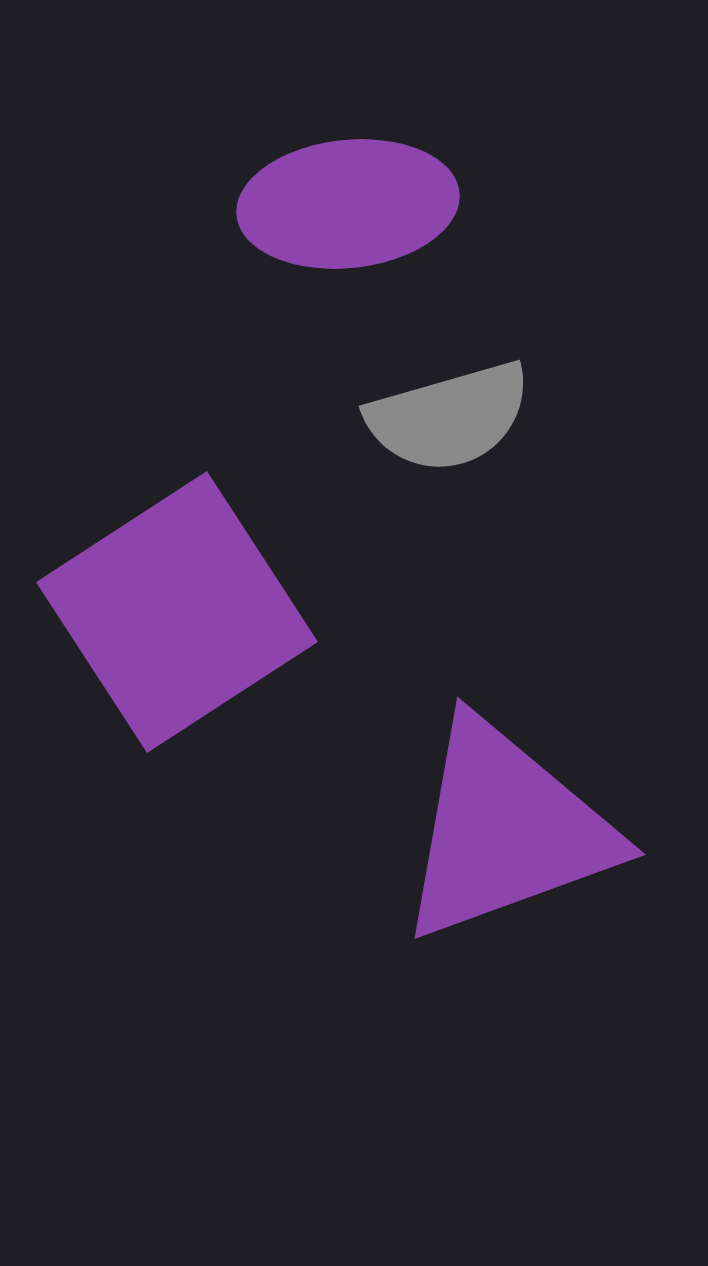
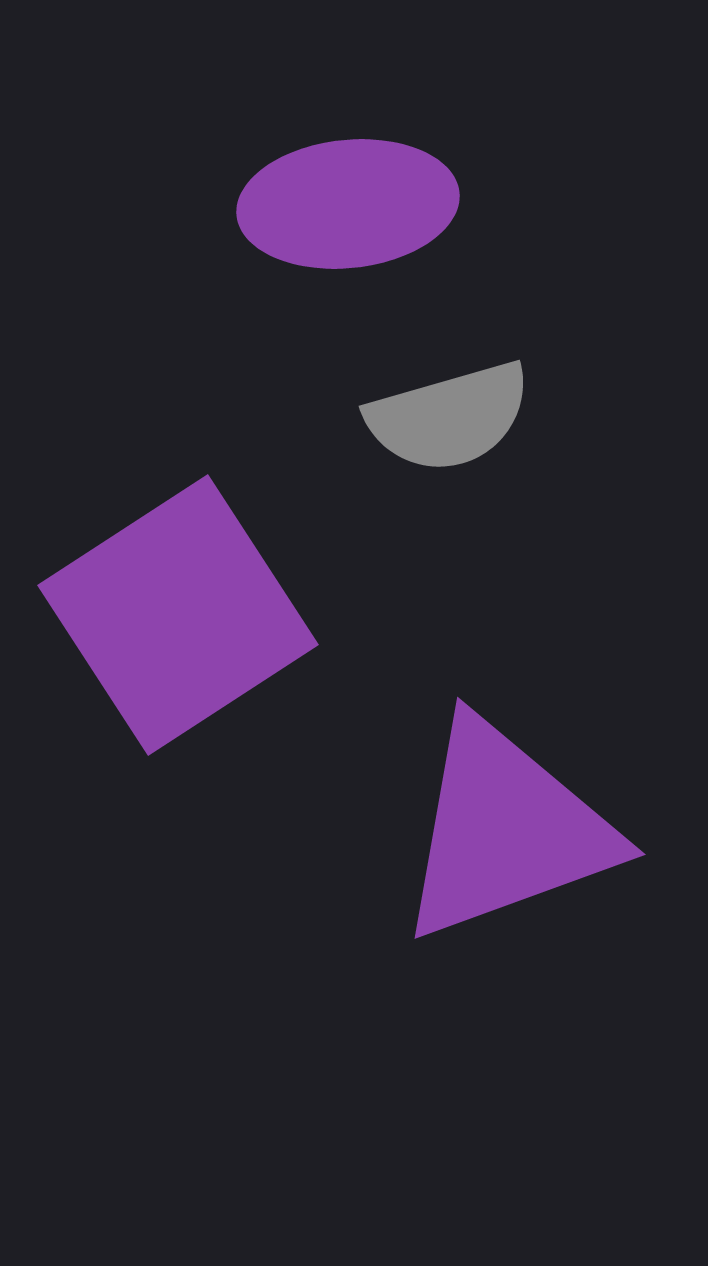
purple square: moved 1 px right, 3 px down
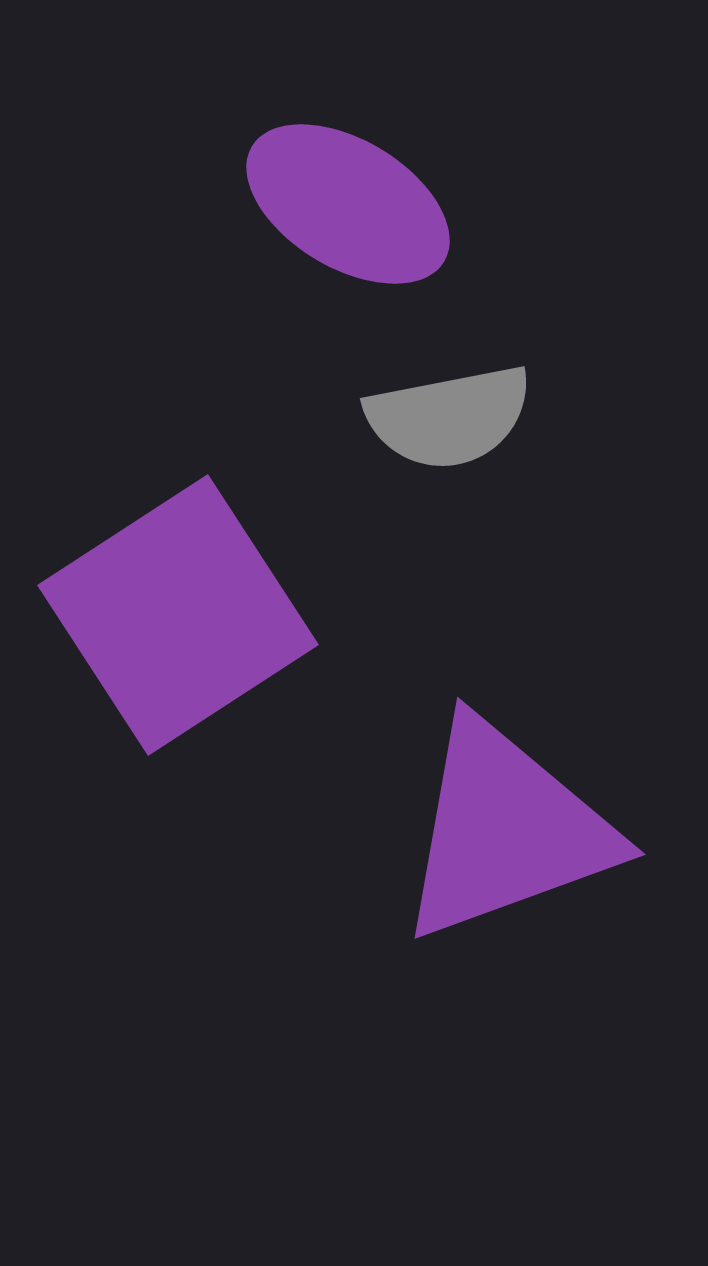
purple ellipse: rotated 37 degrees clockwise
gray semicircle: rotated 5 degrees clockwise
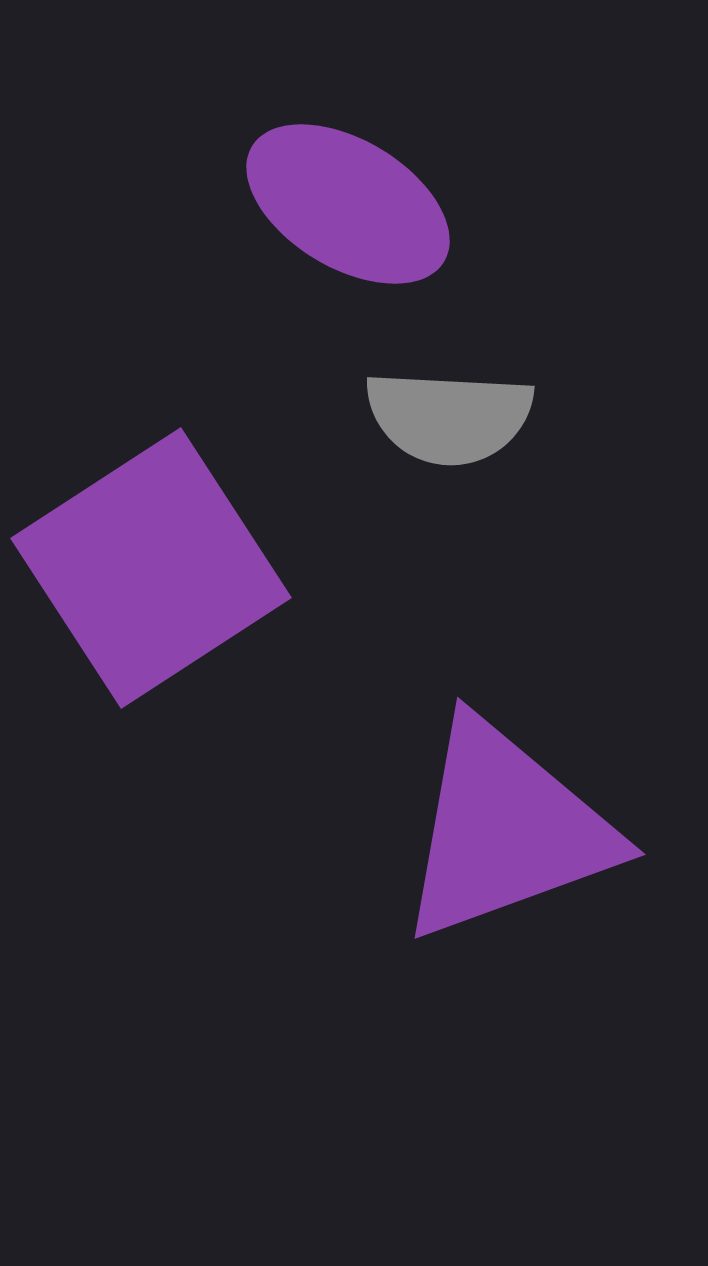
gray semicircle: rotated 14 degrees clockwise
purple square: moved 27 px left, 47 px up
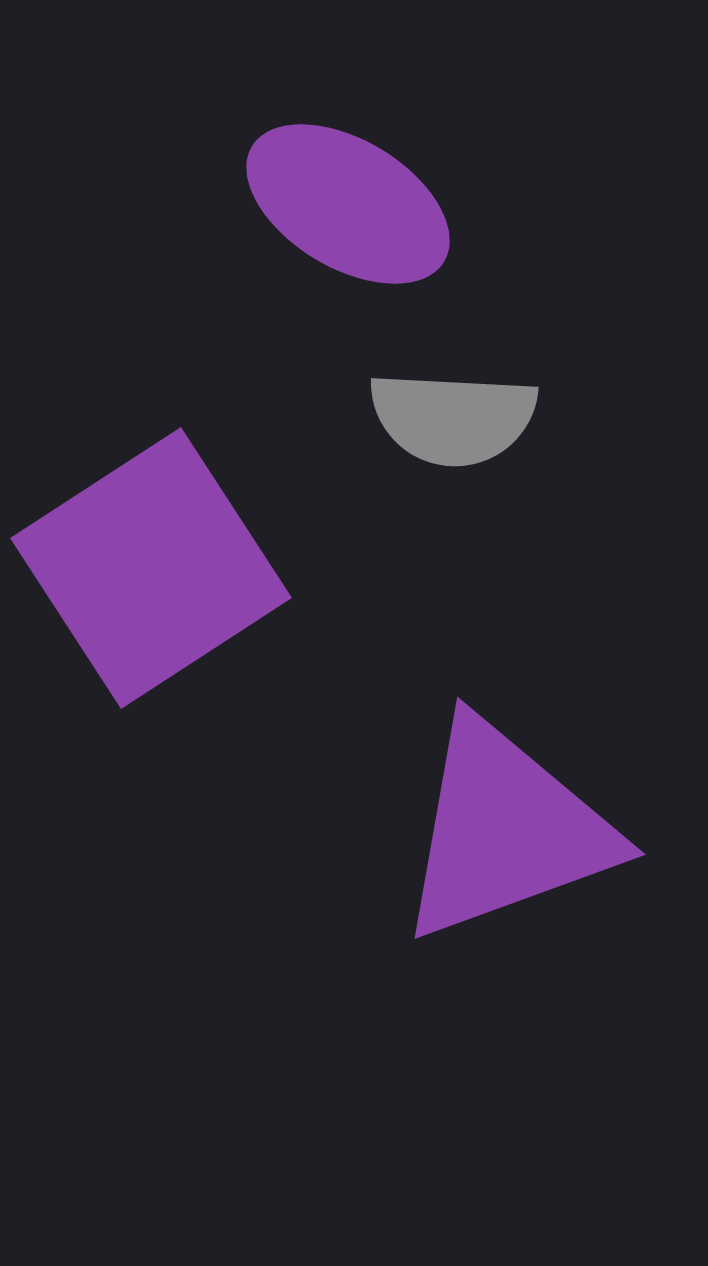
gray semicircle: moved 4 px right, 1 px down
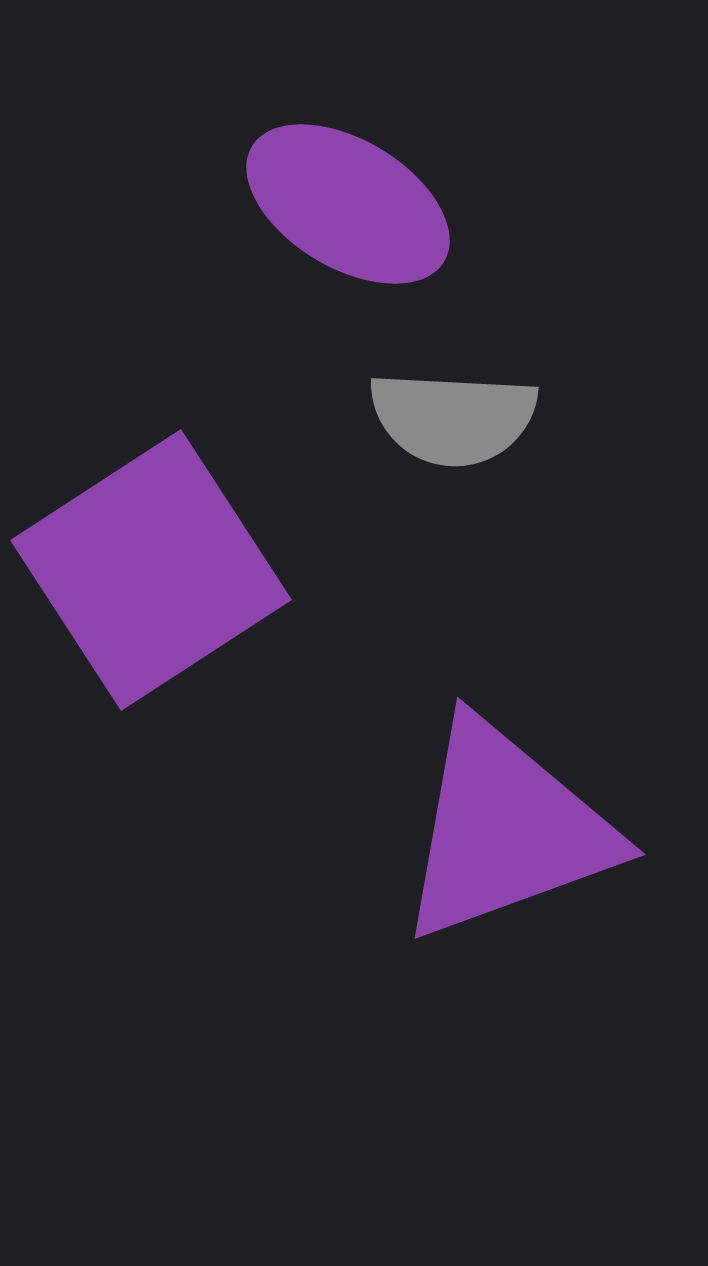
purple square: moved 2 px down
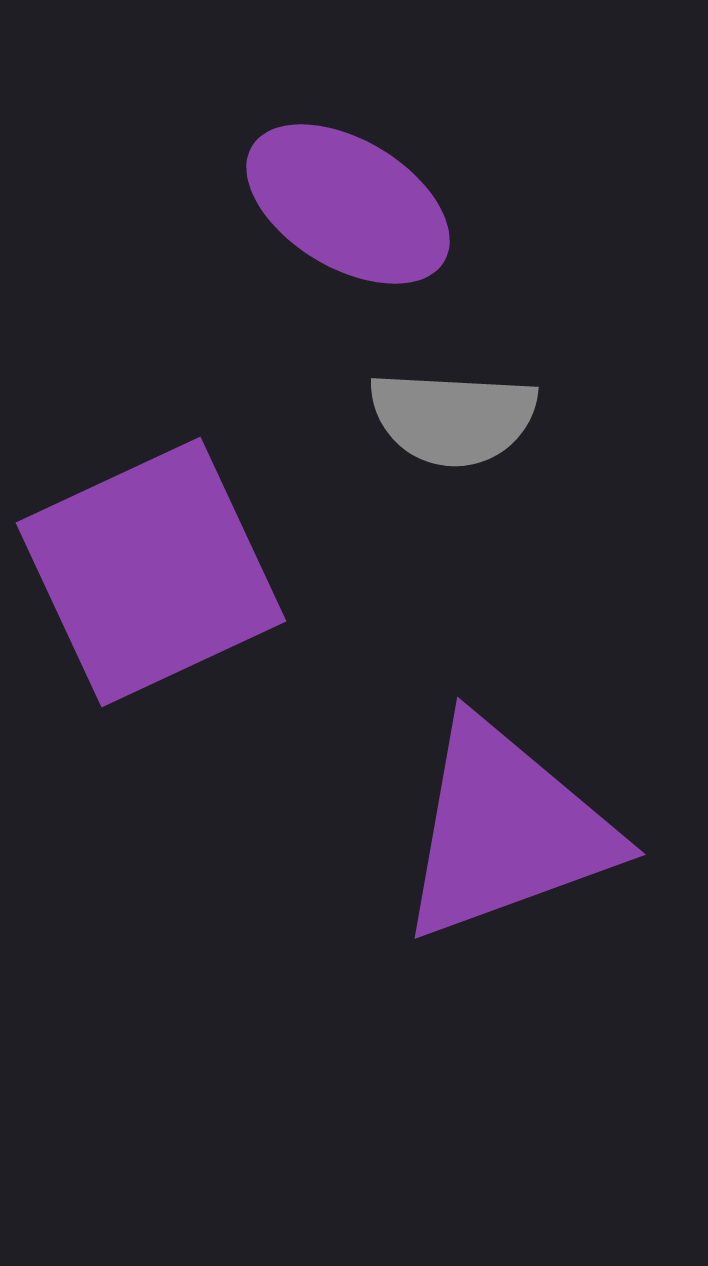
purple square: moved 2 px down; rotated 8 degrees clockwise
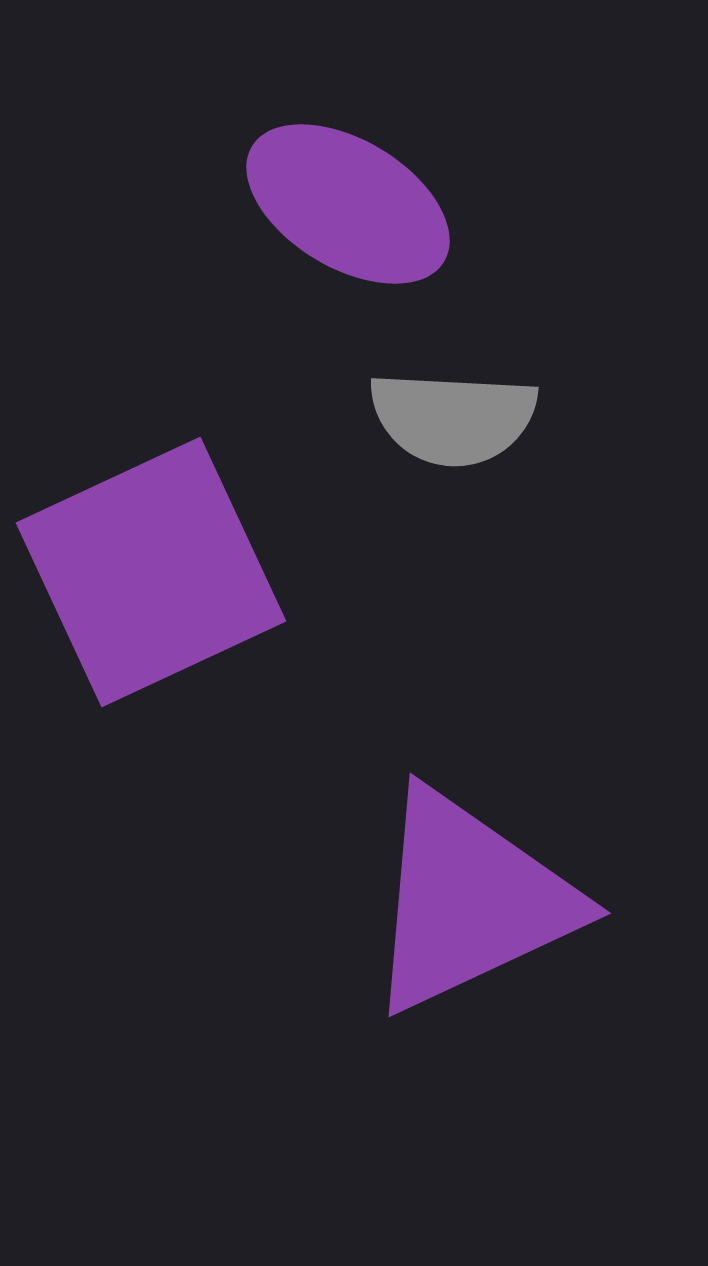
purple triangle: moved 36 px left, 71 px down; rotated 5 degrees counterclockwise
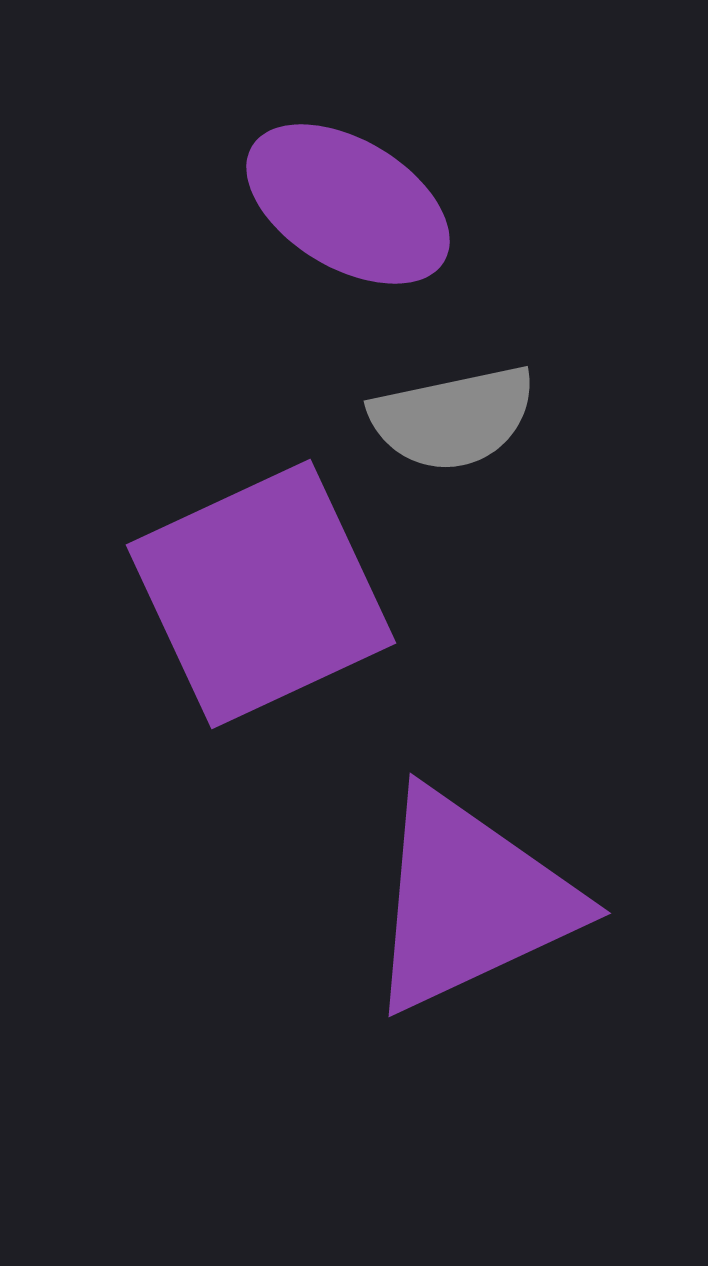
gray semicircle: rotated 15 degrees counterclockwise
purple square: moved 110 px right, 22 px down
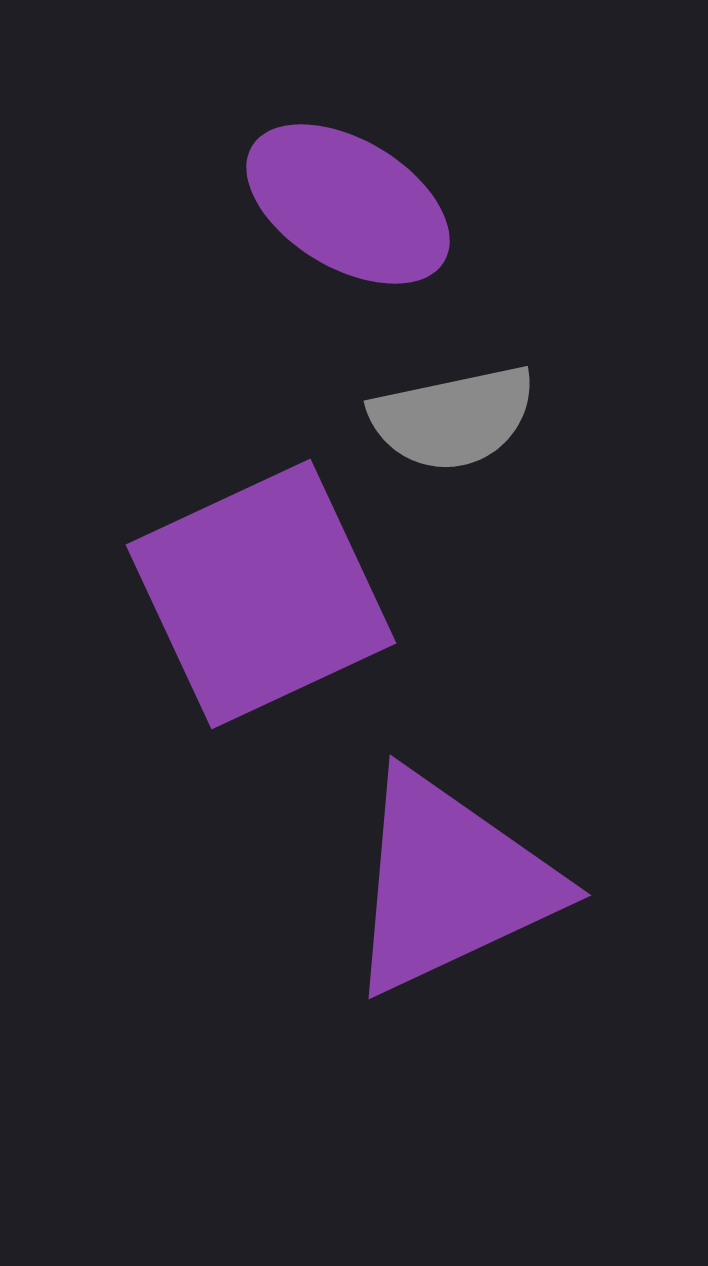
purple triangle: moved 20 px left, 18 px up
